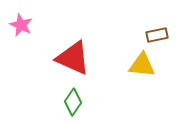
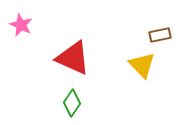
brown rectangle: moved 3 px right
yellow triangle: rotated 40 degrees clockwise
green diamond: moved 1 px left, 1 px down
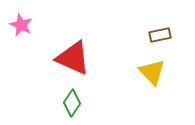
yellow triangle: moved 10 px right, 7 px down
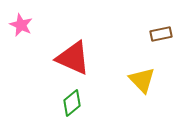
brown rectangle: moved 1 px right, 1 px up
yellow triangle: moved 10 px left, 8 px down
green diamond: rotated 16 degrees clockwise
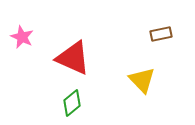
pink star: moved 1 px right, 12 px down
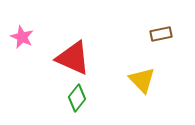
green diamond: moved 5 px right, 5 px up; rotated 12 degrees counterclockwise
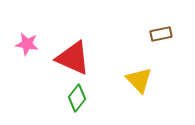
pink star: moved 5 px right, 7 px down; rotated 15 degrees counterclockwise
yellow triangle: moved 3 px left
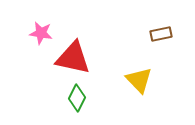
pink star: moved 14 px right, 11 px up
red triangle: rotated 12 degrees counterclockwise
green diamond: rotated 12 degrees counterclockwise
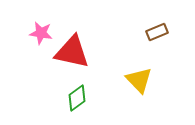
brown rectangle: moved 4 px left, 2 px up; rotated 10 degrees counterclockwise
red triangle: moved 1 px left, 6 px up
green diamond: rotated 28 degrees clockwise
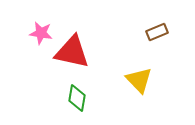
green diamond: rotated 44 degrees counterclockwise
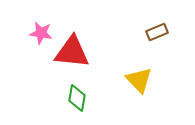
red triangle: rotated 6 degrees counterclockwise
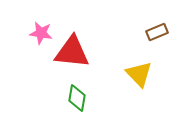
yellow triangle: moved 6 px up
